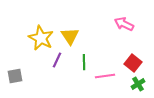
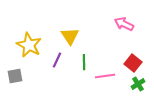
yellow star: moved 12 px left, 7 px down
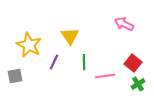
purple line: moved 3 px left, 2 px down
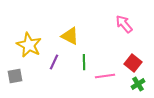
pink arrow: rotated 24 degrees clockwise
yellow triangle: rotated 30 degrees counterclockwise
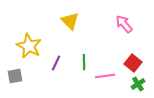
yellow triangle: moved 15 px up; rotated 18 degrees clockwise
yellow star: moved 1 px down
purple line: moved 2 px right, 1 px down
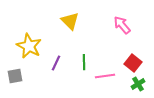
pink arrow: moved 2 px left, 1 px down
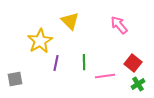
pink arrow: moved 3 px left
yellow star: moved 11 px right, 5 px up; rotated 15 degrees clockwise
purple line: rotated 14 degrees counterclockwise
gray square: moved 3 px down
